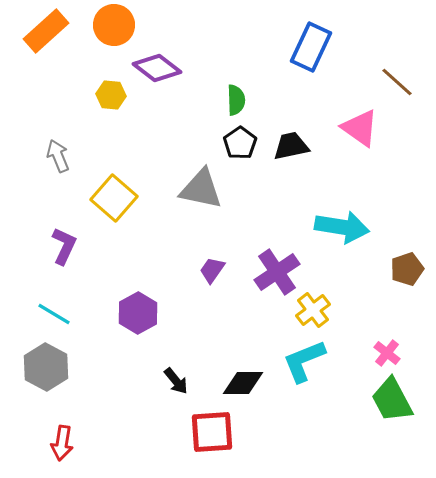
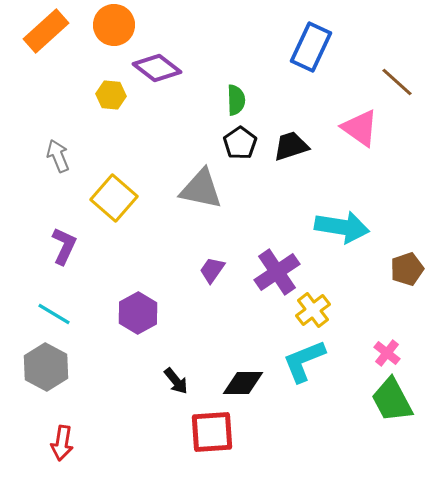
black trapezoid: rotated 6 degrees counterclockwise
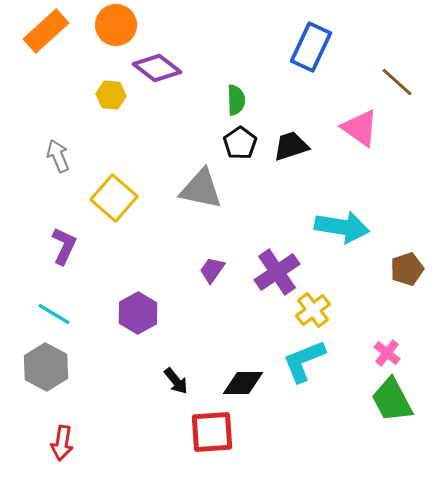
orange circle: moved 2 px right
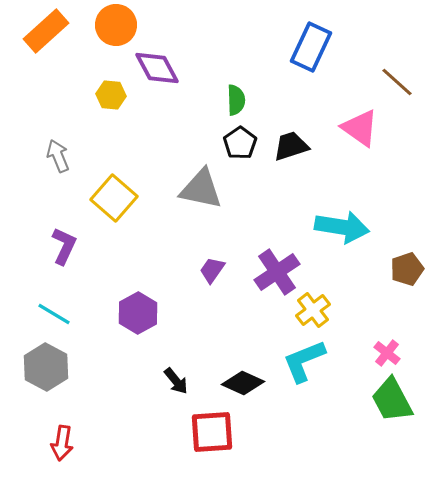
purple diamond: rotated 24 degrees clockwise
black diamond: rotated 24 degrees clockwise
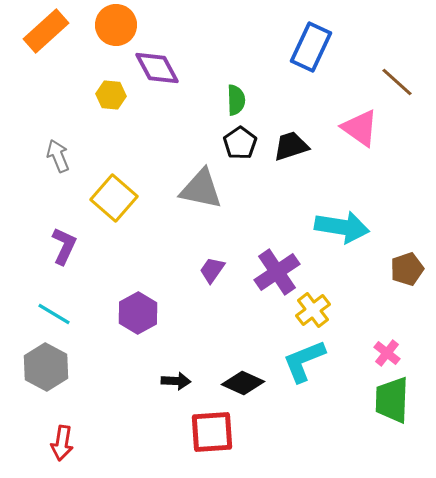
black arrow: rotated 48 degrees counterclockwise
green trapezoid: rotated 30 degrees clockwise
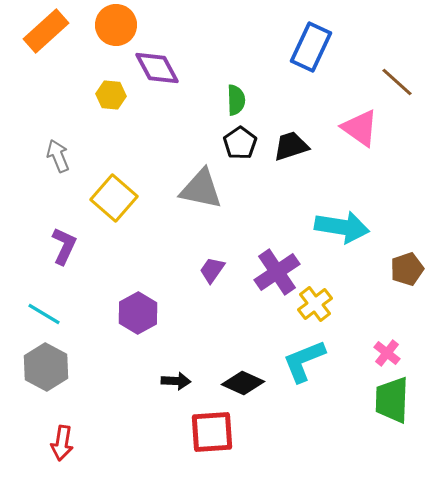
yellow cross: moved 2 px right, 6 px up
cyan line: moved 10 px left
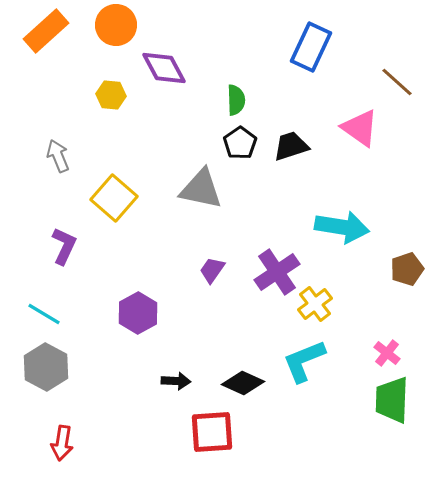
purple diamond: moved 7 px right
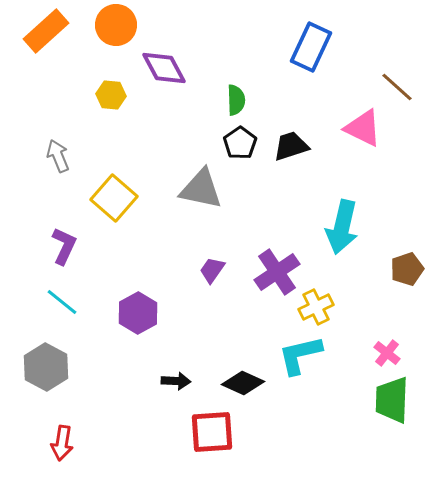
brown line: moved 5 px down
pink triangle: moved 3 px right; rotated 9 degrees counterclockwise
cyan arrow: rotated 94 degrees clockwise
yellow cross: moved 1 px right, 3 px down; rotated 12 degrees clockwise
cyan line: moved 18 px right, 12 px up; rotated 8 degrees clockwise
cyan L-shape: moved 4 px left, 6 px up; rotated 9 degrees clockwise
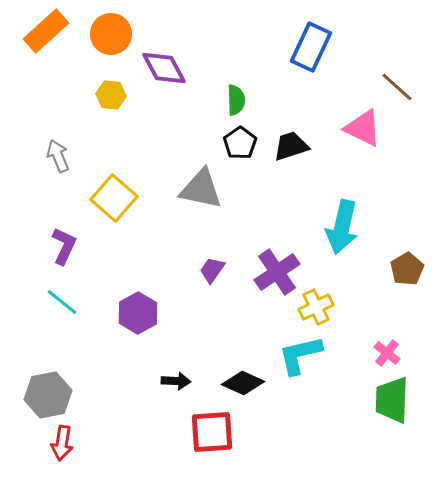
orange circle: moved 5 px left, 9 px down
brown pentagon: rotated 12 degrees counterclockwise
gray hexagon: moved 2 px right, 28 px down; rotated 21 degrees clockwise
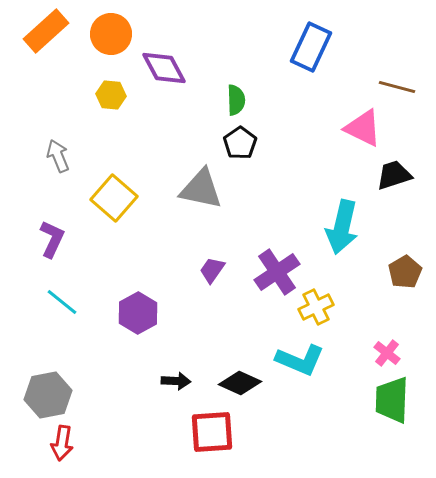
brown line: rotated 27 degrees counterclockwise
black trapezoid: moved 103 px right, 29 px down
purple L-shape: moved 12 px left, 7 px up
brown pentagon: moved 2 px left, 3 px down
cyan L-shape: moved 5 px down; rotated 144 degrees counterclockwise
black diamond: moved 3 px left
